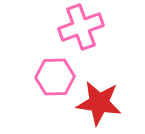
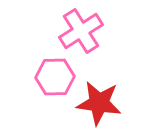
pink cross: moved 4 px down; rotated 12 degrees counterclockwise
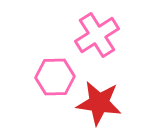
pink cross: moved 16 px right, 4 px down
